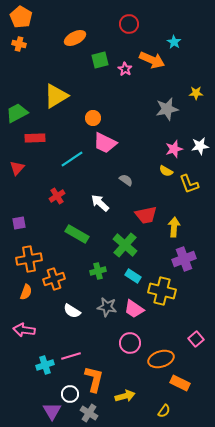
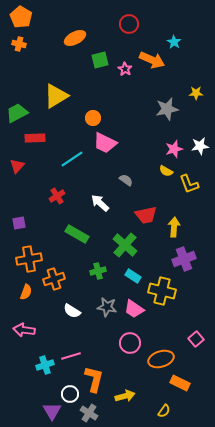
red triangle at (17, 168): moved 2 px up
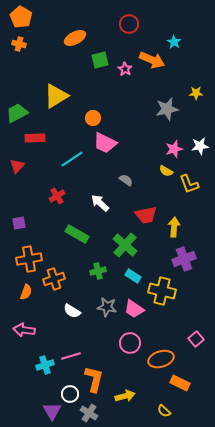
yellow semicircle at (164, 411): rotated 96 degrees clockwise
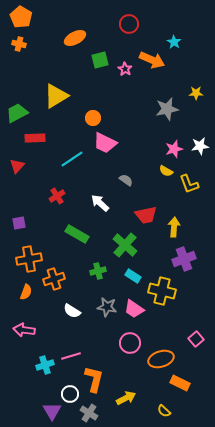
yellow arrow at (125, 396): moved 1 px right, 2 px down; rotated 12 degrees counterclockwise
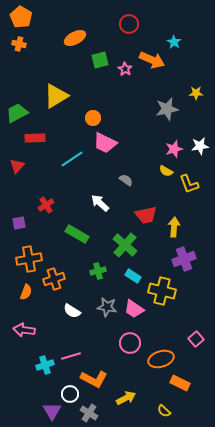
red cross at (57, 196): moved 11 px left, 9 px down
orange L-shape at (94, 379): rotated 104 degrees clockwise
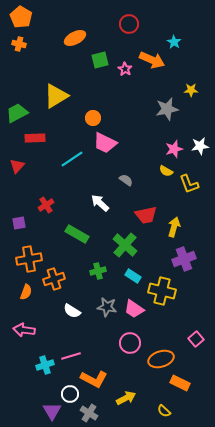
yellow star at (196, 93): moved 5 px left, 3 px up
yellow arrow at (174, 227): rotated 12 degrees clockwise
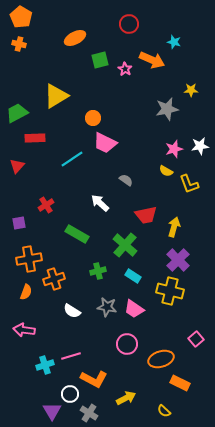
cyan star at (174, 42): rotated 16 degrees counterclockwise
purple cross at (184, 259): moved 6 px left, 1 px down; rotated 25 degrees counterclockwise
yellow cross at (162, 291): moved 8 px right
pink circle at (130, 343): moved 3 px left, 1 px down
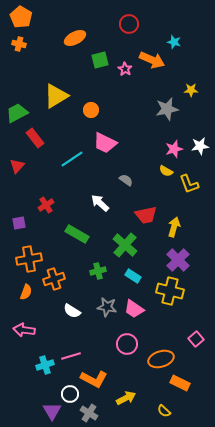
orange circle at (93, 118): moved 2 px left, 8 px up
red rectangle at (35, 138): rotated 54 degrees clockwise
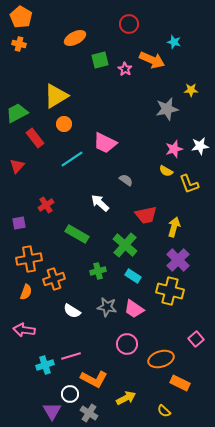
orange circle at (91, 110): moved 27 px left, 14 px down
